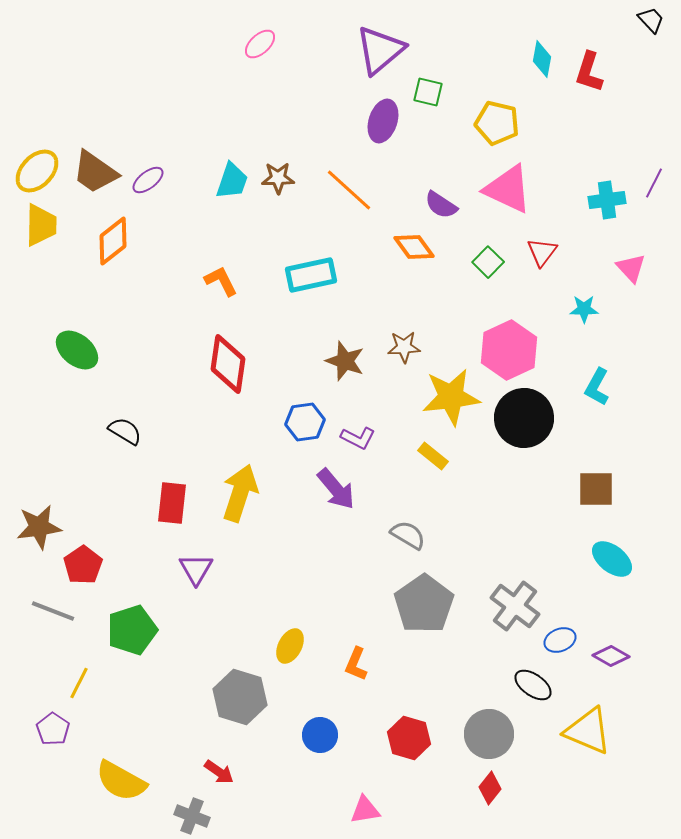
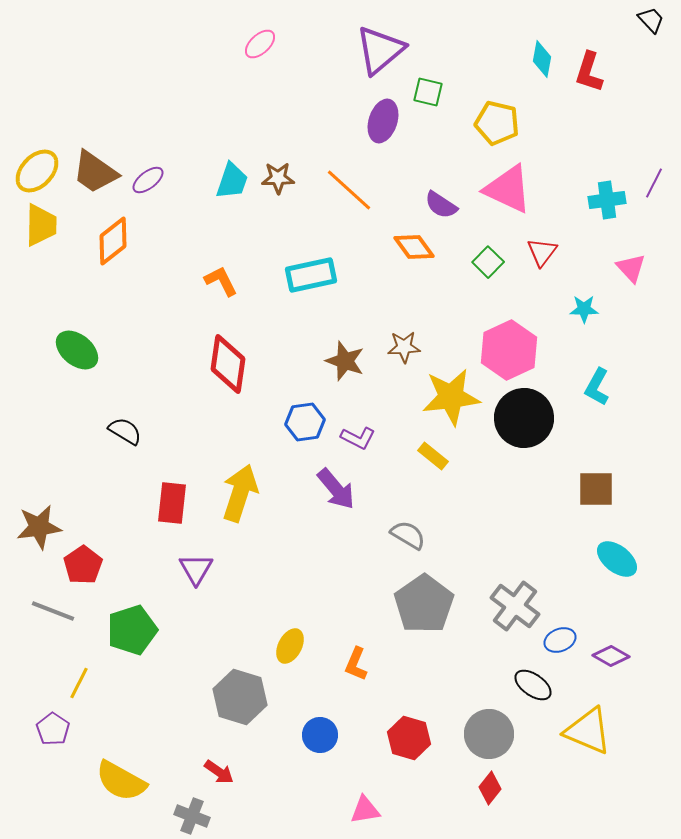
cyan ellipse at (612, 559): moved 5 px right
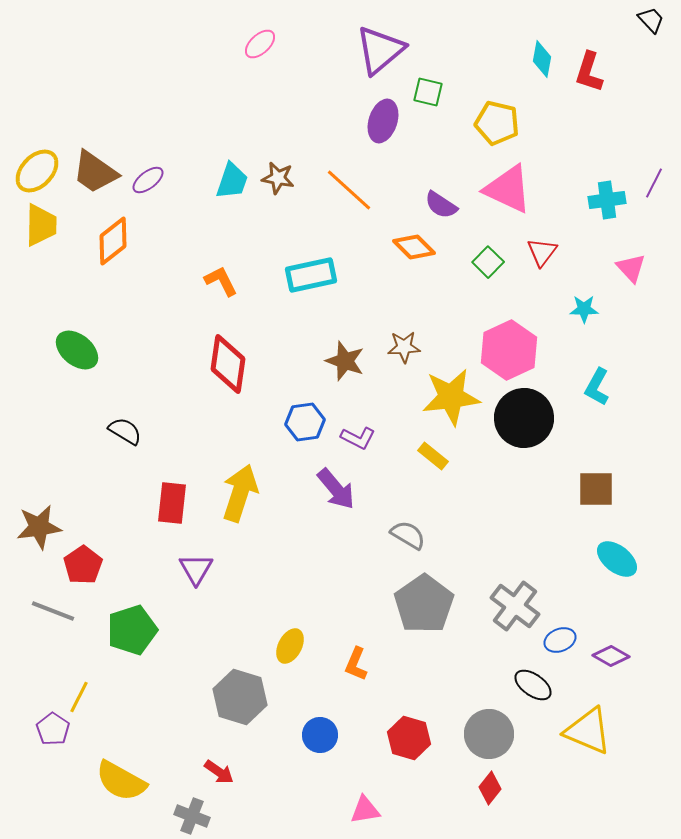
brown star at (278, 178): rotated 12 degrees clockwise
orange diamond at (414, 247): rotated 9 degrees counterclockwise
yellow line at (79, 683): moved 14 px down
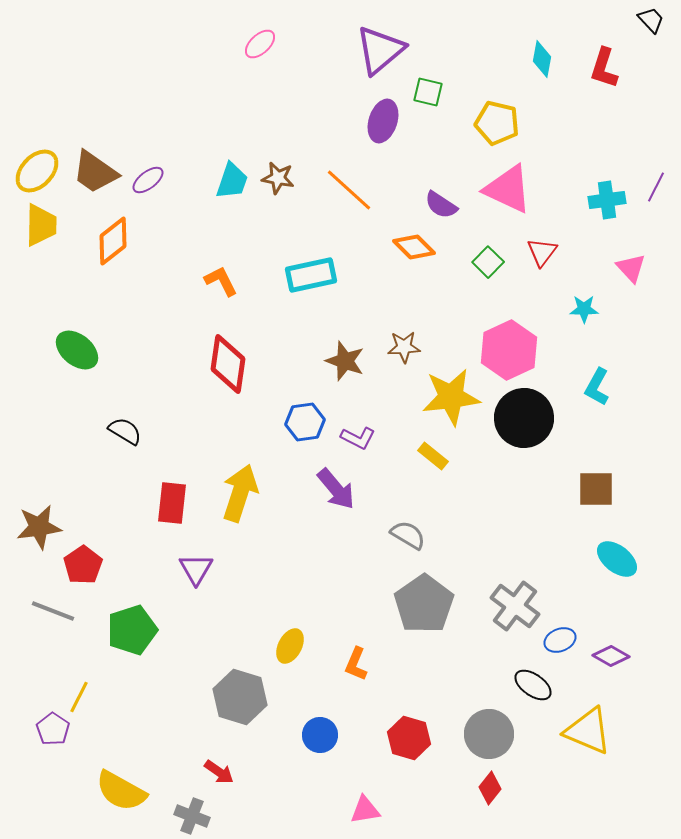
red L-shape at (589, 72): moved 15 px right, 4 px up
purple line at (654, 183): moved 2 px right, 4 px down
yellow semicircle at (121, 781): moved 10 px down
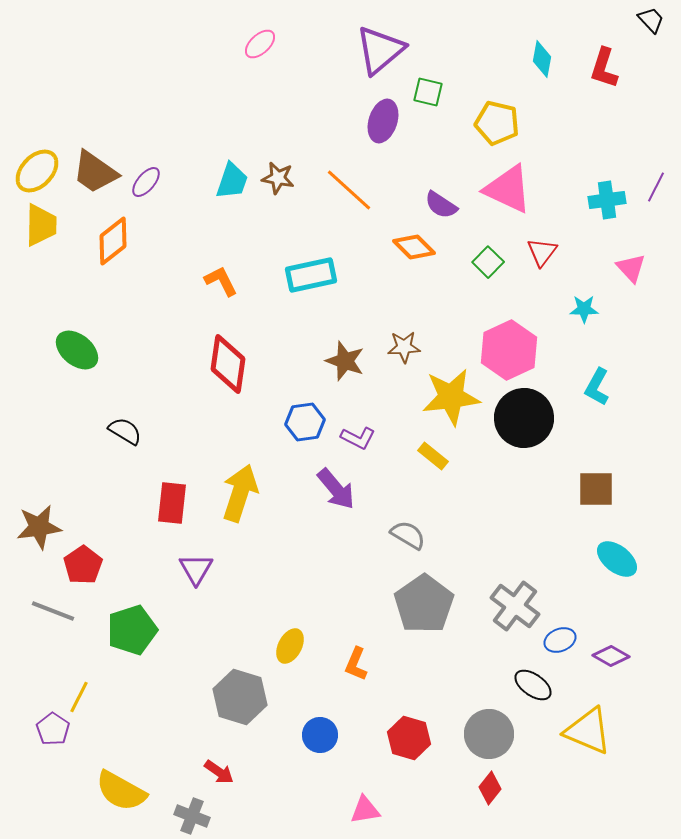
purple ellipse at (148, 180): moved 2 px left, 2 px down; rotated 12 degrees counterclockwise
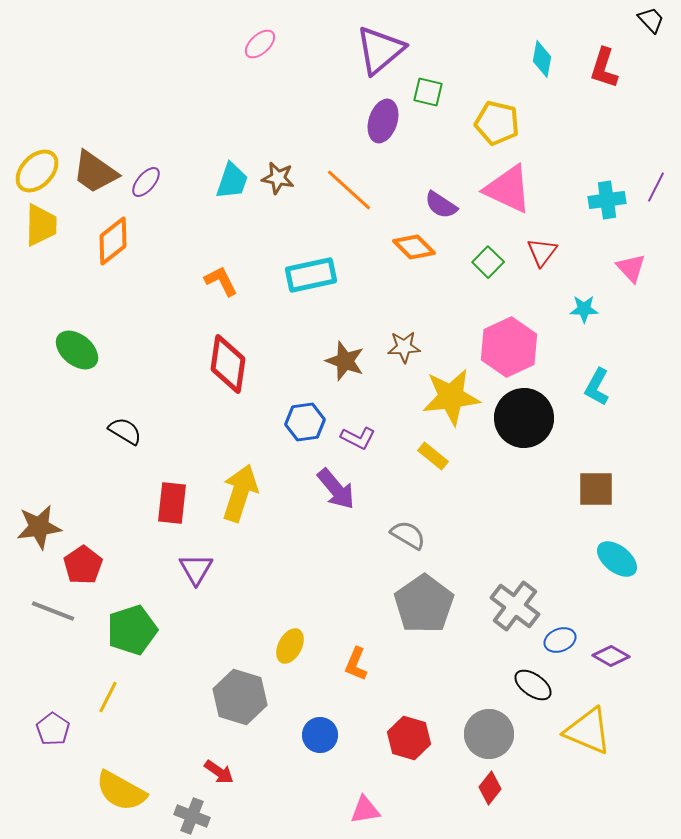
pink hexagon at (509, 350): moved 3 px up
yellow line at (79, 697): moved 29 px right
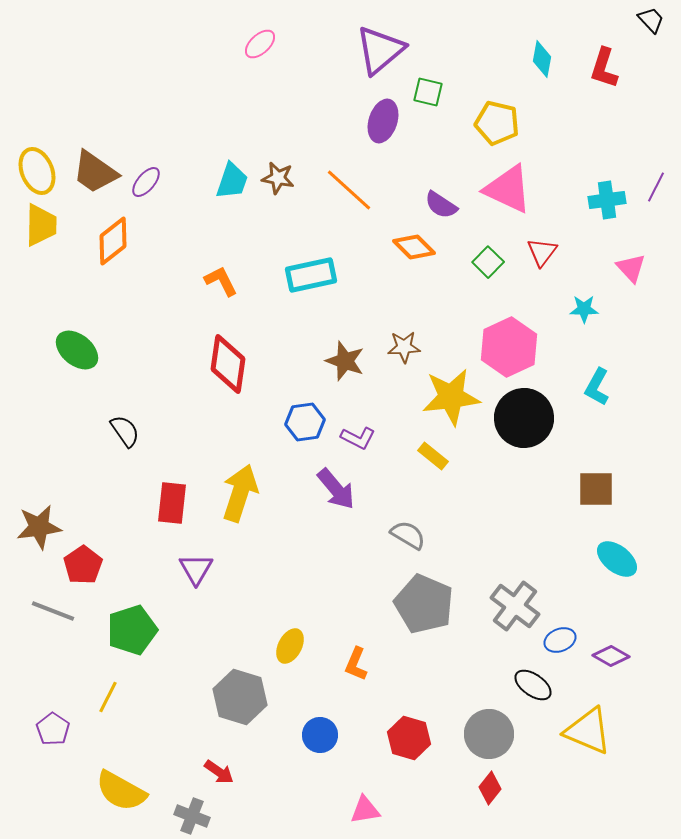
yellow ellipse at (37, 171): rotated 66 degrees counterclockwise
black semicircle at (125, 431): rotated 24 degrees clockwise
gray pentagon at (424, 604): rotated 14 degrees counterclockwise
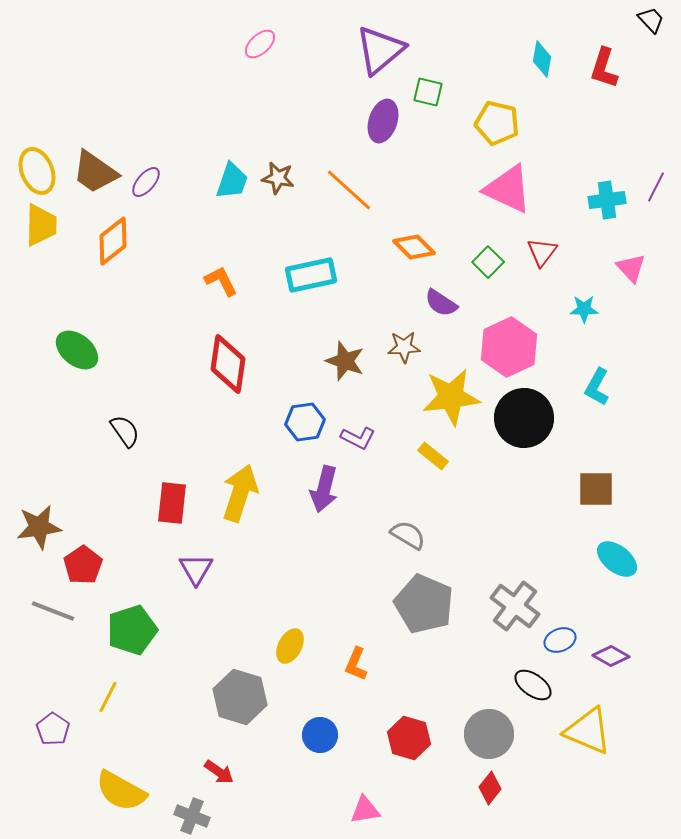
purple semicircle at (441, 205): moved 98 px down
purple arrow at (336, 489): moved 12 px left; rotated 54 degrees clockwise
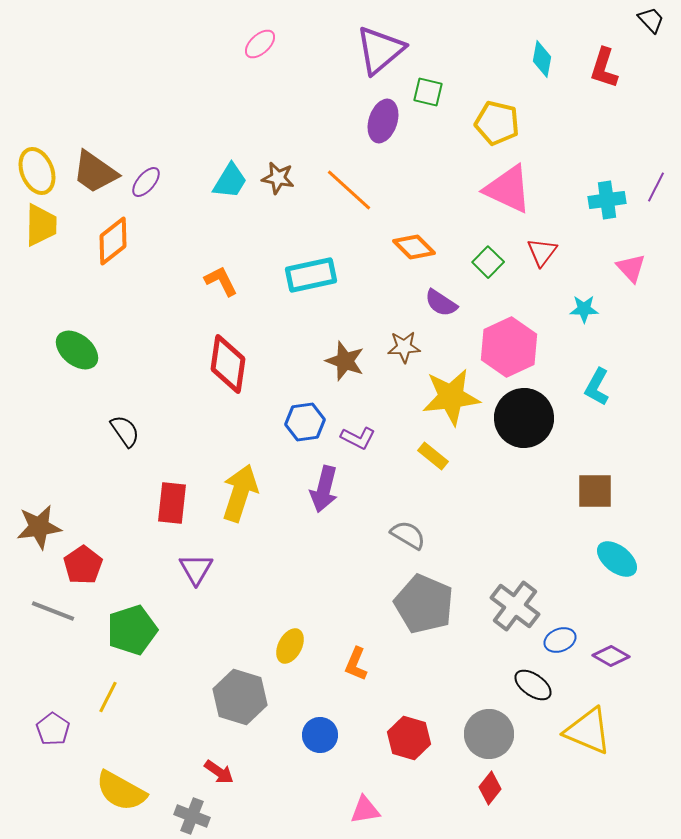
cyan trapezoid at (232, 181): moved 2 px left; rotated 12 degrees clockwise
brown square at (596, 489): moved 1 px left, 2 px down
